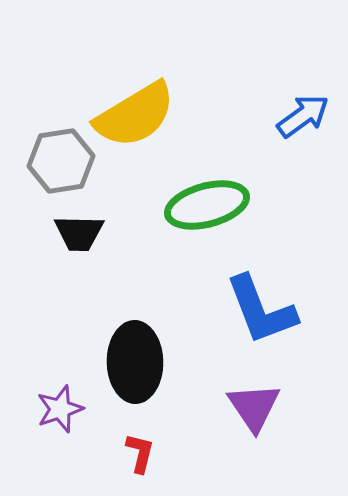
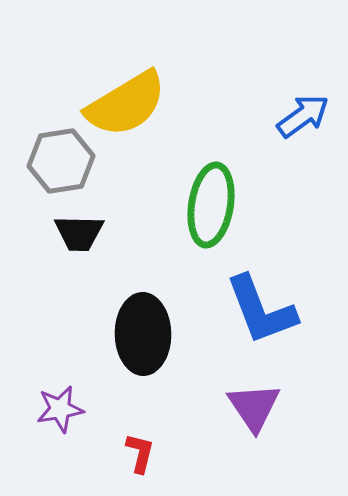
yellow semicircle: moved 9 px left, 11 px up
green ellipse: moved 4 px right; rotated 66 degrees counterclockwise
black ellipse: moved 8 px right, 28 px up
purple star: rotated 9 degrees clockwise
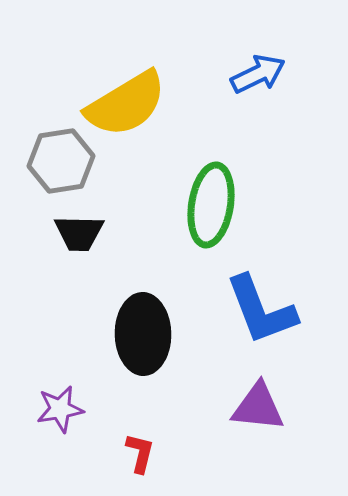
blue arrow: moved 45 px left, 42 px up; rotated 10 degrees clockwise
purple triangle: moved 4 px right; rotated 50 degrees counterclockwise
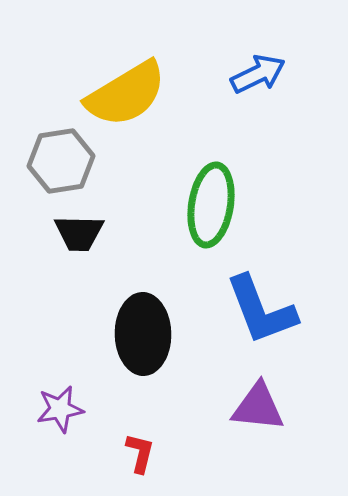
yellow semicircle: moved 10 px up
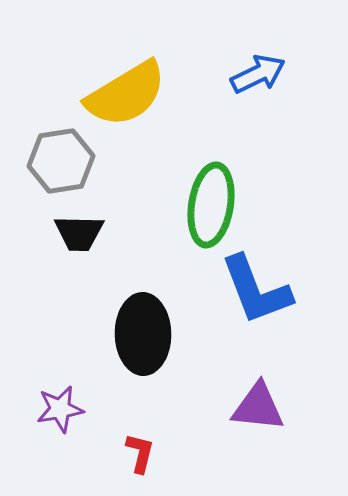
blue L-shape: moved 5 px left, 20 px up
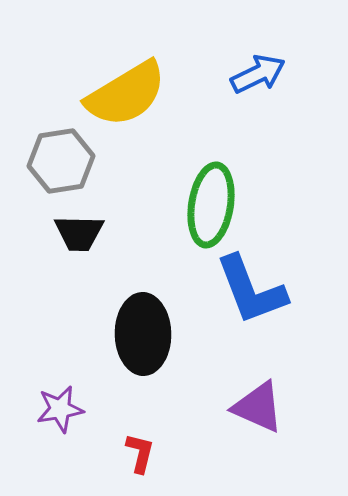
blue L-shape: moved 5 px left
purple triangle: rotated 18 degrees clockwise
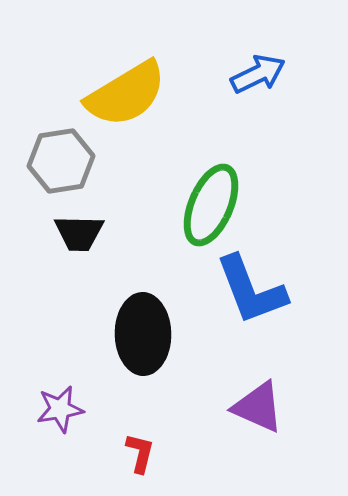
green ellipse: rotated 14 degrees clockwise
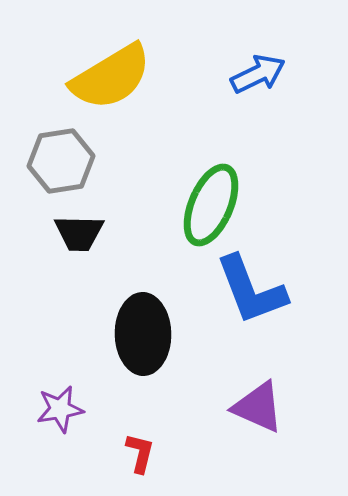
yellow semicircle: moved 15 px left, 17 px up
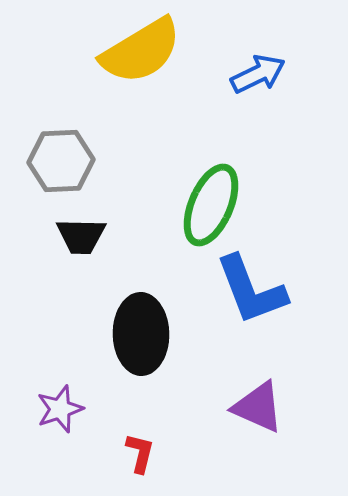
yellow semicircle: moved 30 px right, 26 px up
gray hexagon: rotated 6 degrees clockwise
black trapezoid: moved 2 px right, 3 px down
black ellipse: moved 2 px left
purple star: rotated 9 degrees counterclockwise
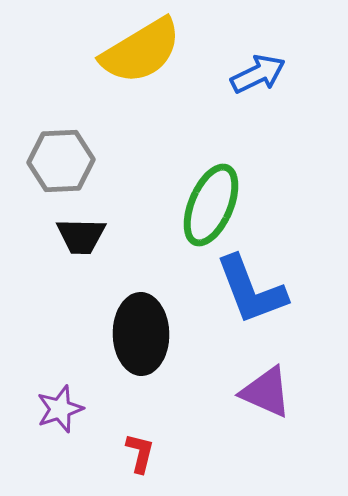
purple triangle: moved 8 px right, 15 px up
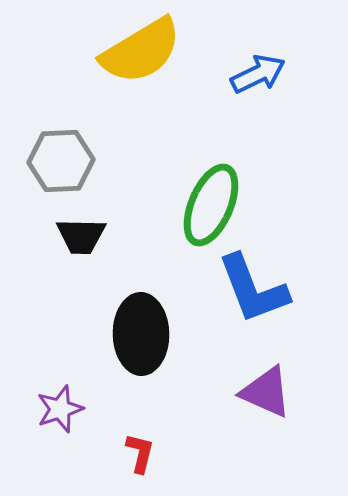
blue L-shape: moved 2 px right, 1 px up
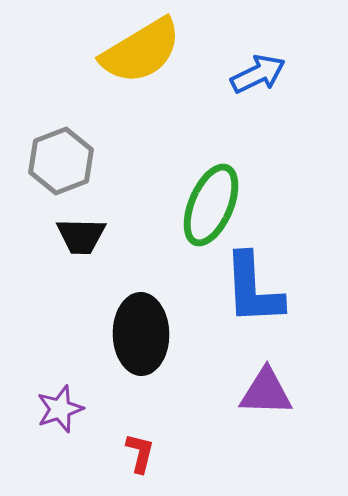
gray hexagon: rotated 18 degrees counterclockwise
blue L-shape: rotated 18 degrees clockwise
purple triangle: rotated 22 degrees counterclockwise
